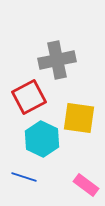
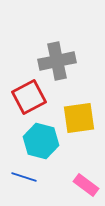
gray cross: moved 1 px down
yellow square: rotated 16 degrees counterclockwise
cyan hexagon: moved 1 px left, 2 px down; rotated 12 degrees counterclockwise
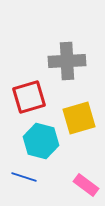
gray cross: moved 10 px right; rotated 9 degrees clockwise
red square: rotated 12 degrees clockwise
yellow square: rotated 8 degrees counterclockwise
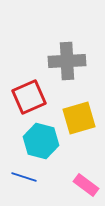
red square: rotated 8 degrees counterclockwise
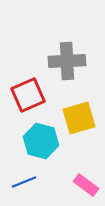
red square: moved 1 px left, 2 px up
blue line: moved 5 px down; rotated 40 degrees counterclockwise
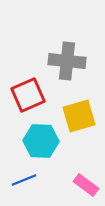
gray cross: rotated 9 degrees clockwise
yellow square: moved 2 px up
cyan hexagon: rotated 12 degrees counterclockwise
blue line: moved 2 px up
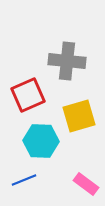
pink rectangle: moved 1 px up
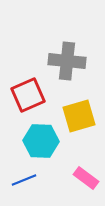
pink rectangle: moved 6 px up
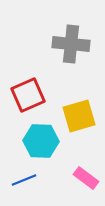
gray cross: moved 4 px right, 17 px up
